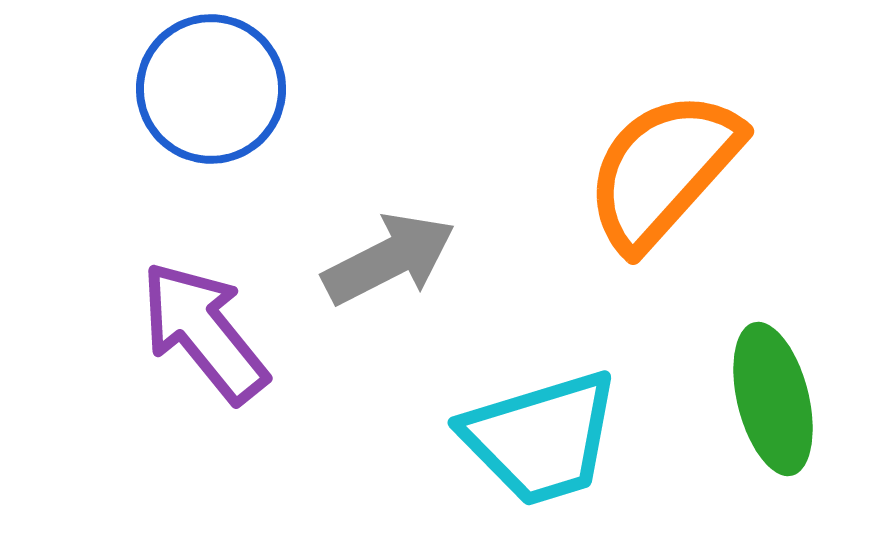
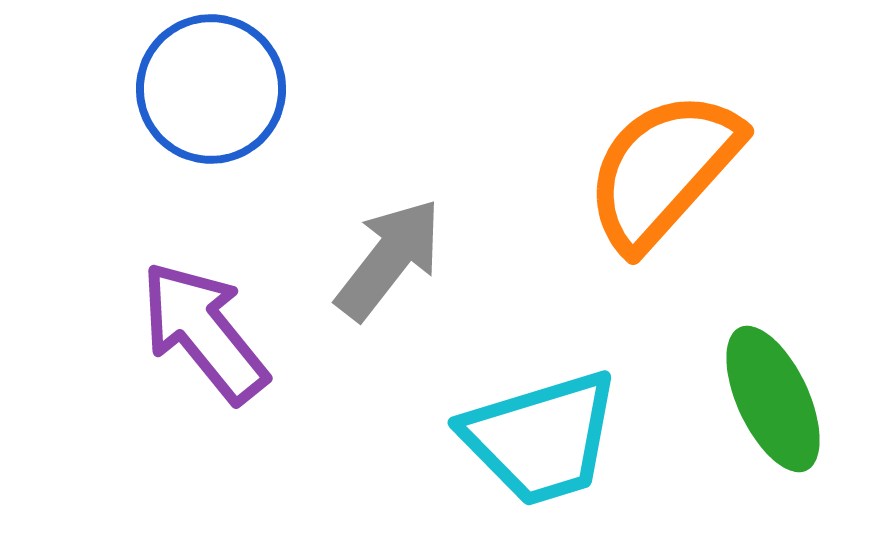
gray arrow: rotated 25 degrees counterclockwise
green ellipse: rotated 11 degrees counterclockwise
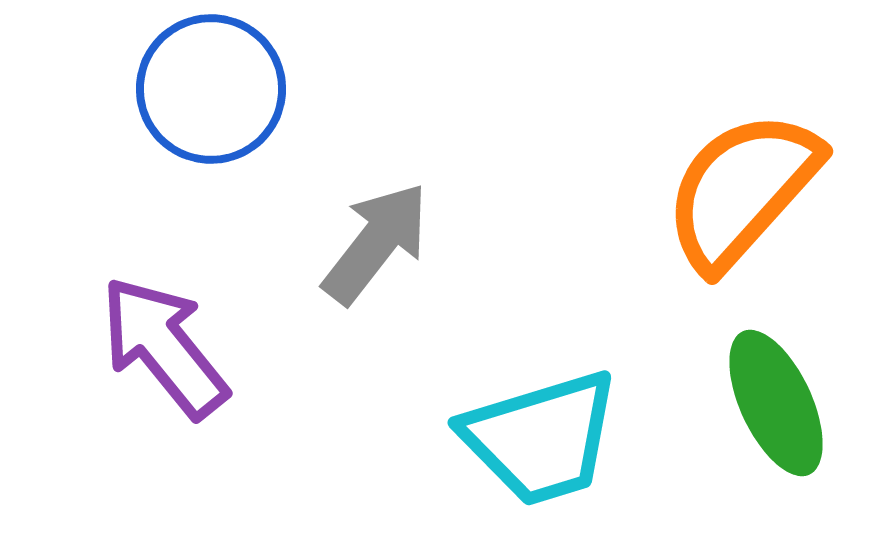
orange semicircle: moved 79 px right, 20 px down
gray arrow: moved 13 px left, 16 px up
purple arrow: moved 40 px left, 15 px down
green ellipse: moved 3 px right, 4 px down
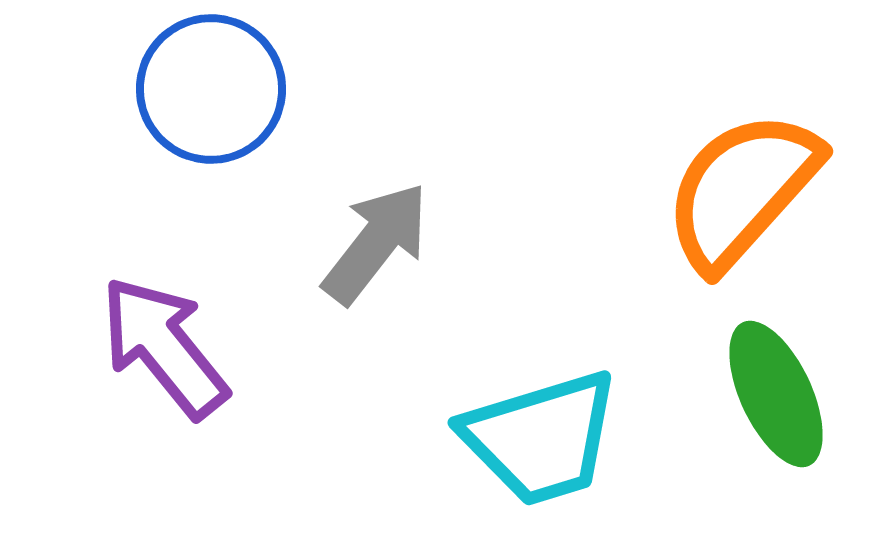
green ellipse: moved 9 px up
